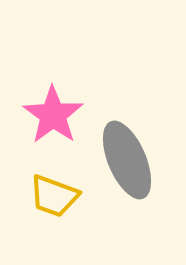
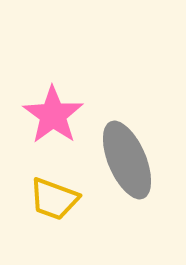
yellow trapezoid: moved 3 px down
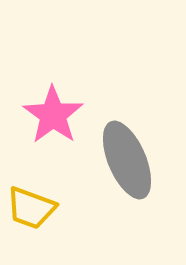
yellow trapezoid: moved 23 px left, 9 px down
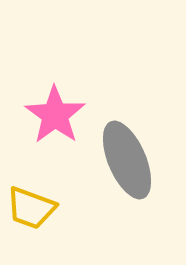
pink star: moved 2 px right
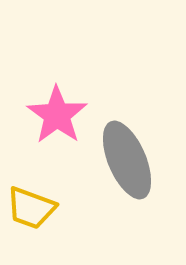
pink star: moved 2 px right
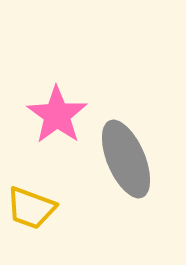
gray ellipse: moved 1 px left, 1 px up
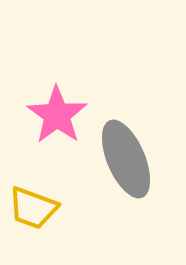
yellow trapezoid: moved 2 px right
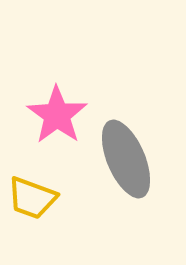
yellow trapezoid: moved 1 px left, 10 px up
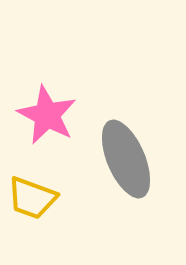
pink star: moved 10 px left; rotated 8 degrees counterclockwise
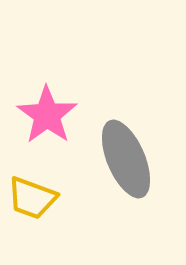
pink star: rotated 8 degrees clockwise
